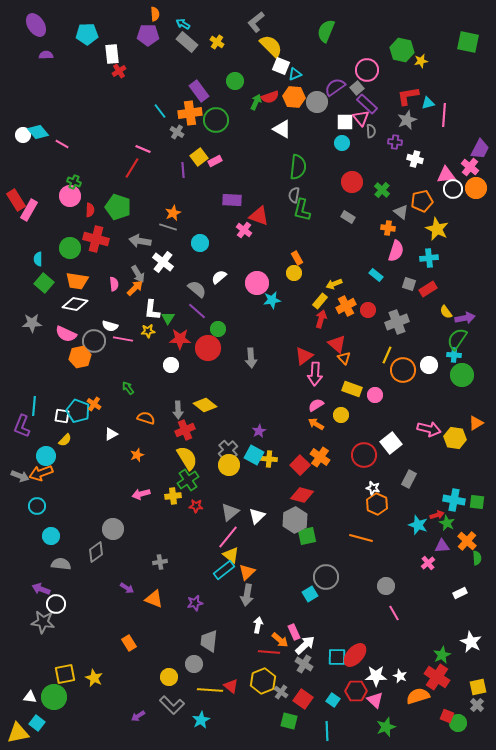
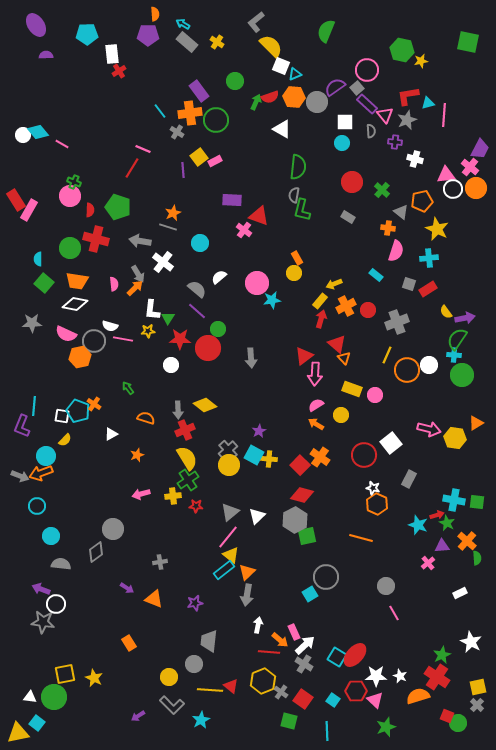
pink triangle at (361, 118): moved 24 px right, 3 px up
orange circle at (403, 370): moved 4 px right
cyan square at (337, 657): rotated 30 degrees clockwise
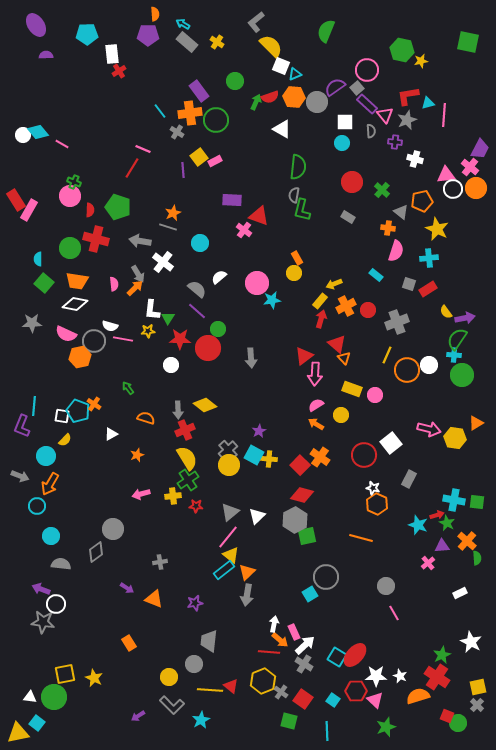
orange arrow at (41, 473): moved 9 px right, 11 px down; rotated 40 degrees counterclockwise
white arrow at (258, 625): moved 16 px right, 1 px up
